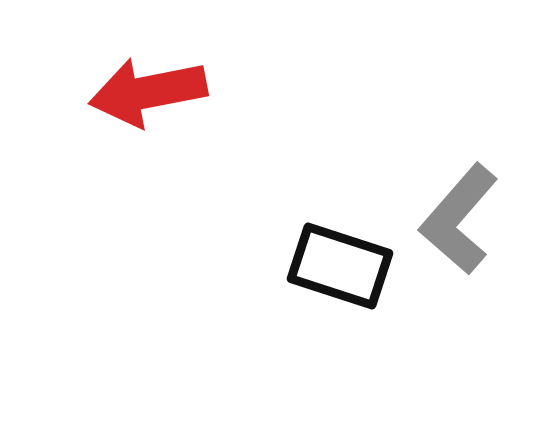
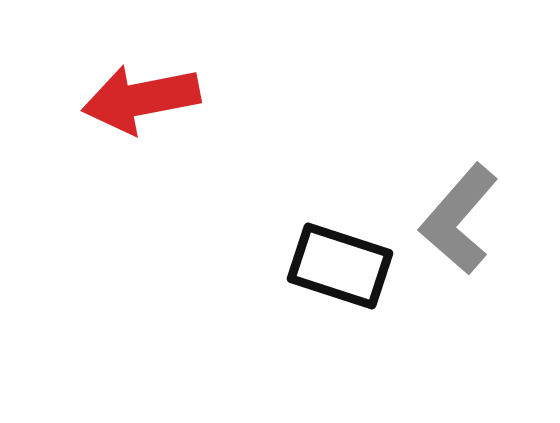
red arrow: moved 7 px left, 7 px down
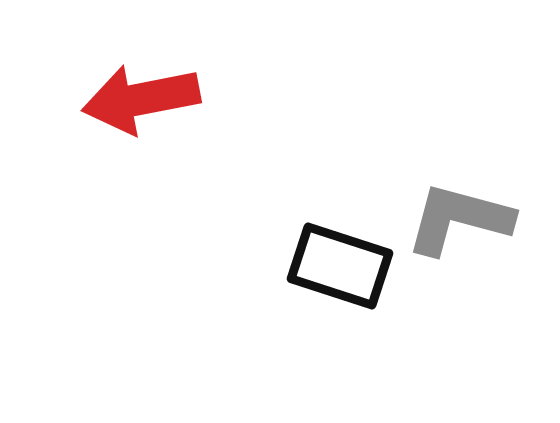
gray L-shape: rotated 64 degrees clockwise
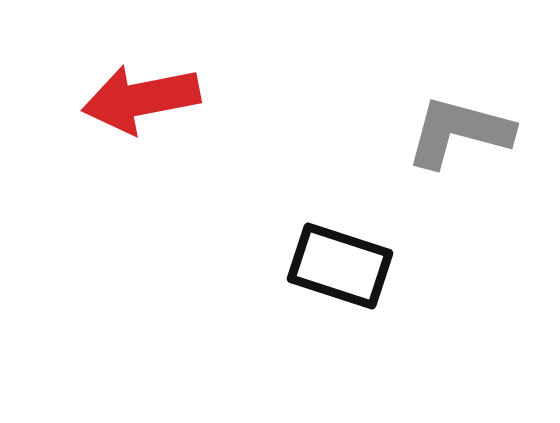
gray L-shape: moved 87 px up
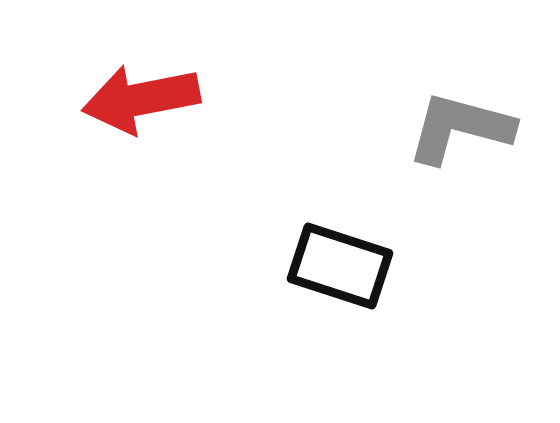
gray L-shape: moved 1 px right, 4 px up
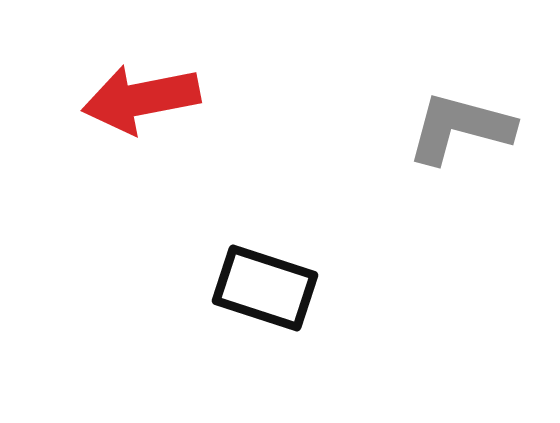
black rectangle: moved 75 px left, 22 px down
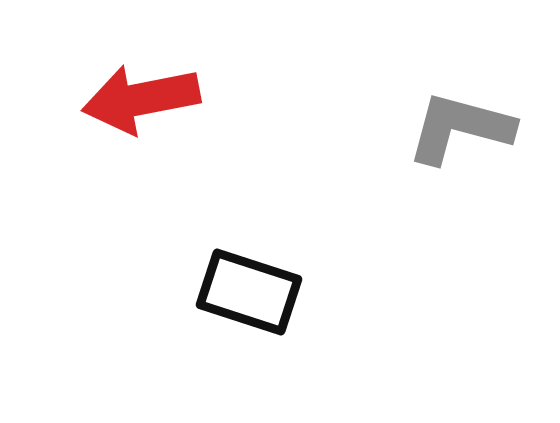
black rectangle: moved 16 px left, 4 px down
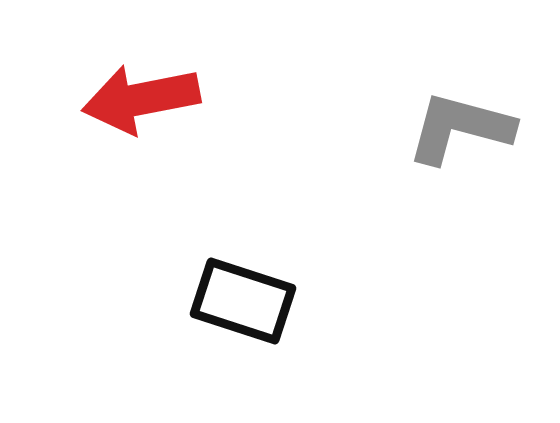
black rectangle: moved 6 px left, 9 px down
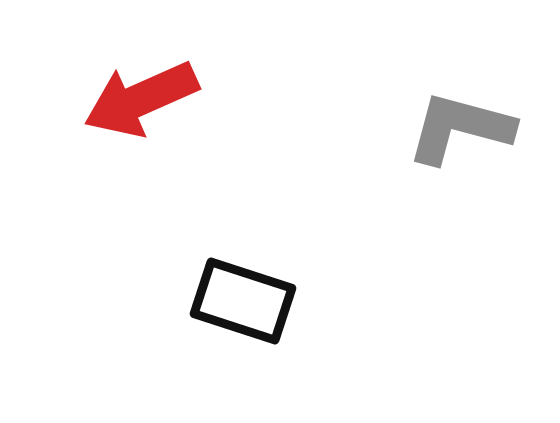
red arrow: rotated 13 degrees counterclockwise
